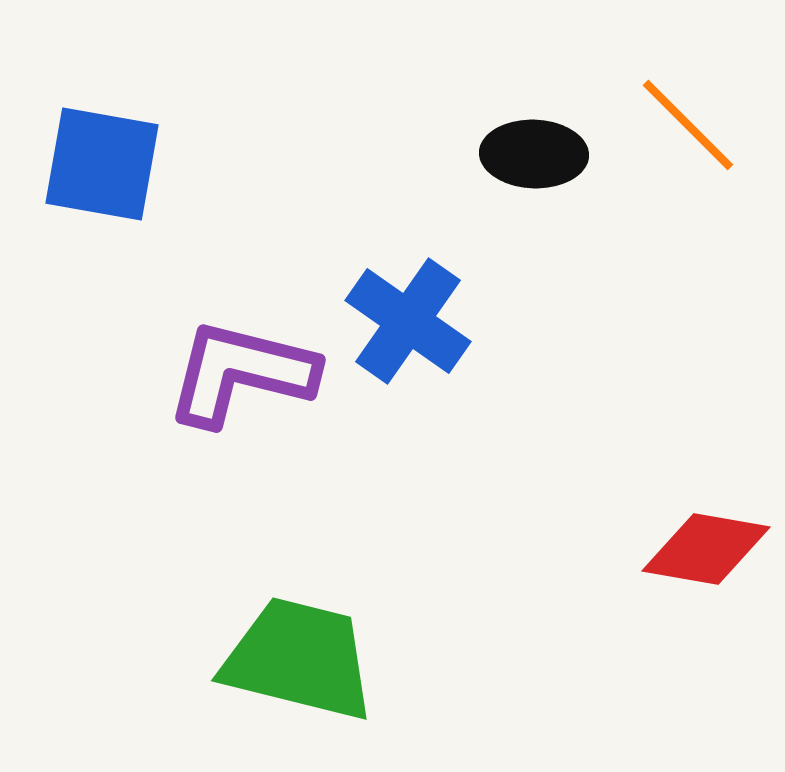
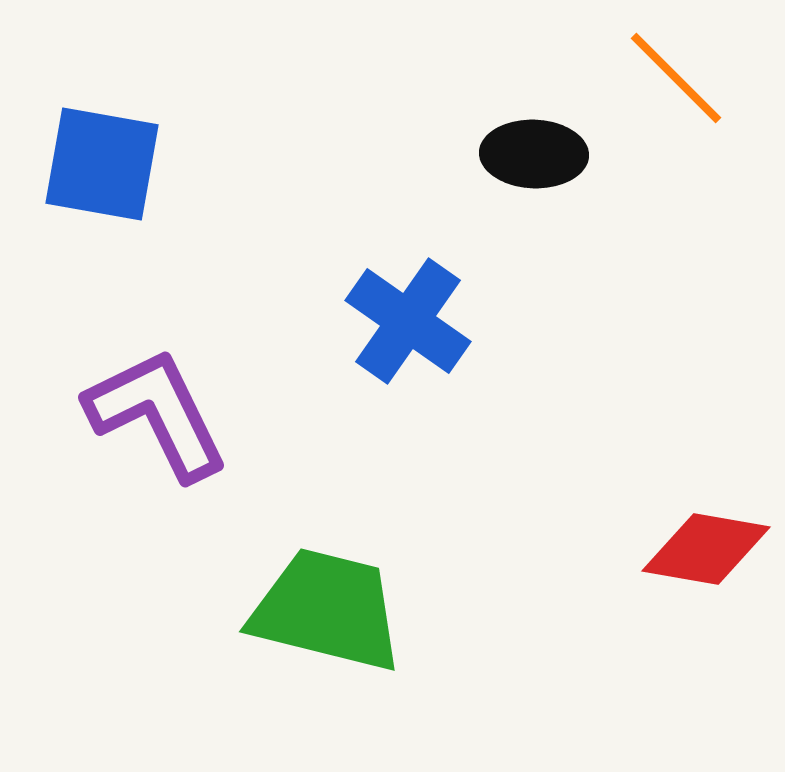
orange line: moved 12 px left, 47 px up
purple L-shape: moved 84 px left, 41 px down; rotated 50 degrees clockwise
green trapezoid: moved 28 px right, 49 px up
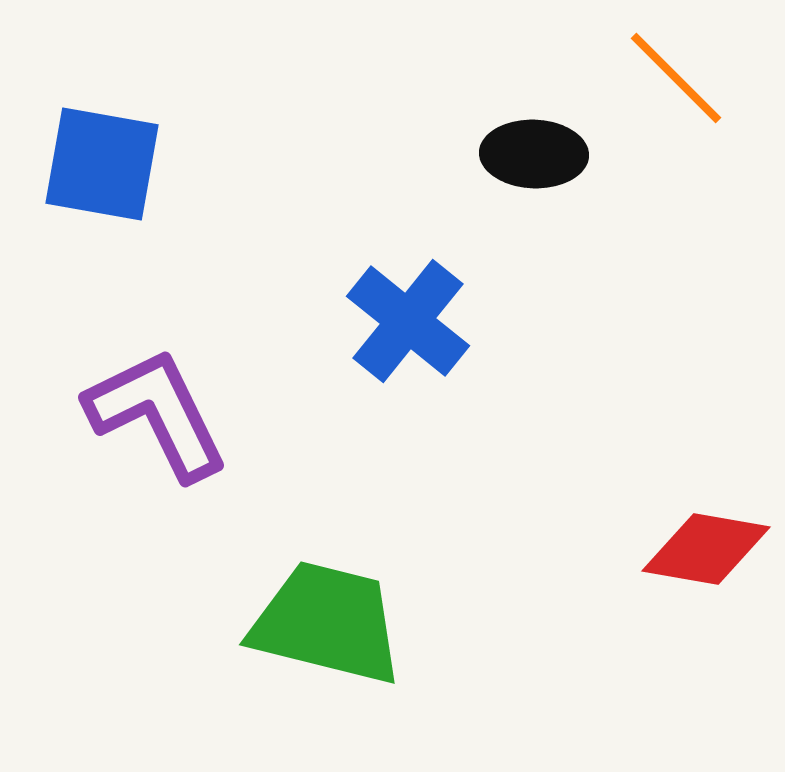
blue cross: rotated 4 degrees clockwise
green trapezoid: moved 13 px down
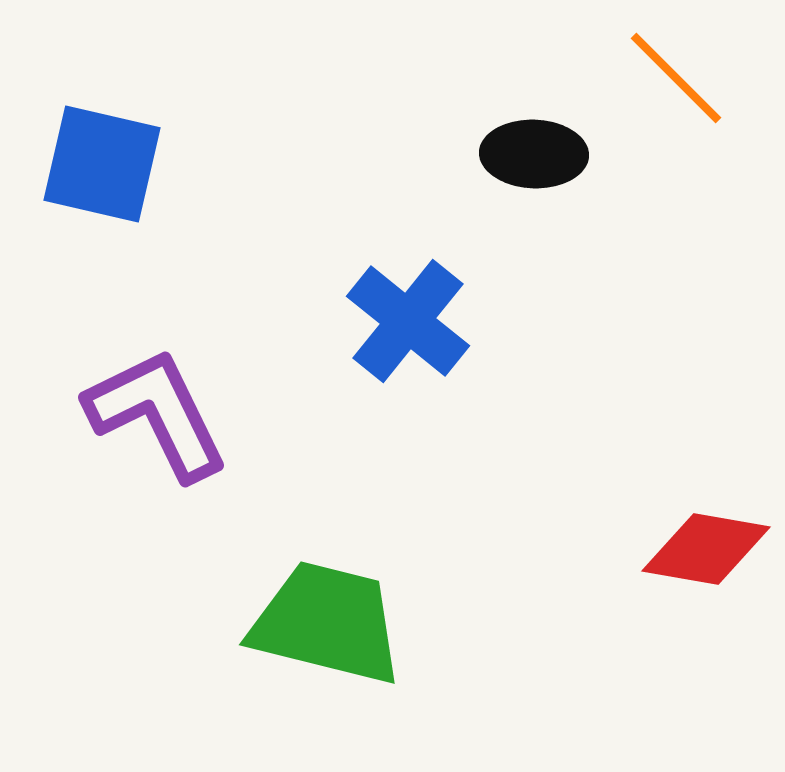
blue square: rotated 3 degrees clockwise
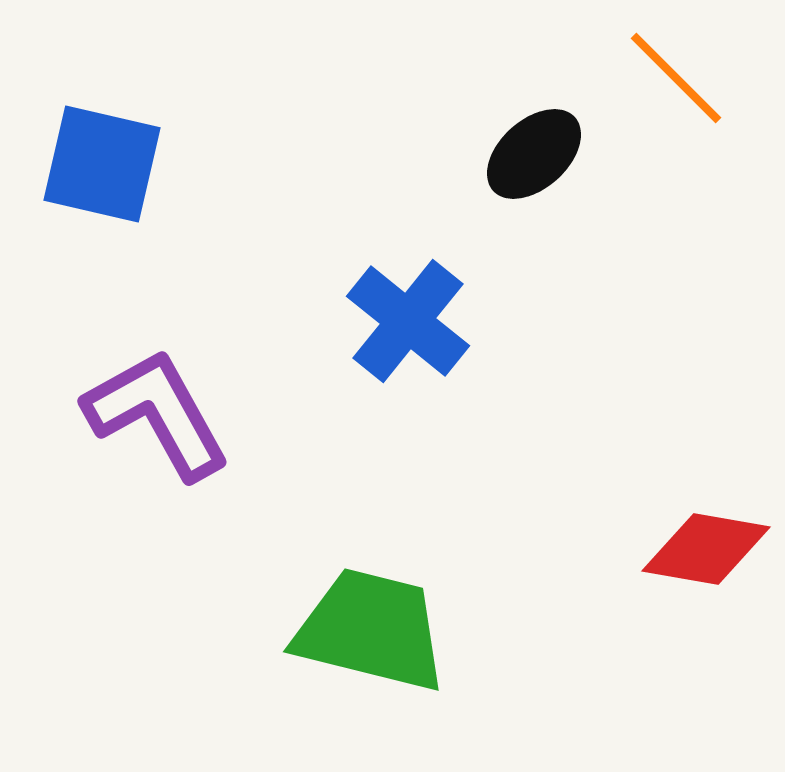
black ellipse: rotated 44 degrees counterclockwise
purple L-shape: rotated 3 degrees counterclockwise
green trapezoid: moved 44 px right, 7 px down
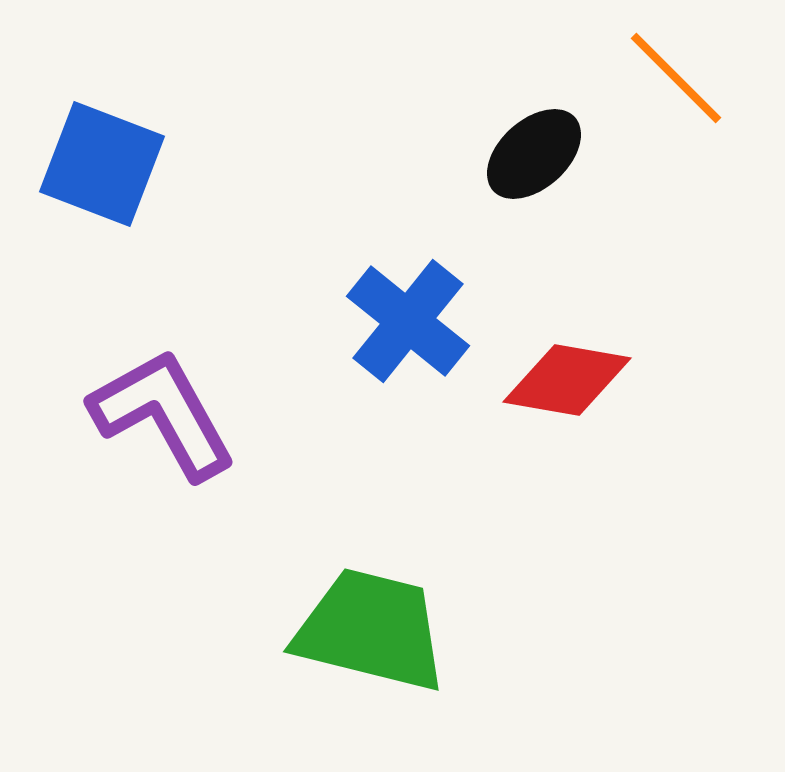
blue square: rotated 8 degrees clockwise
purple L-shape: moved 6 px right
red diamond: moved 139 px left, 169 px up
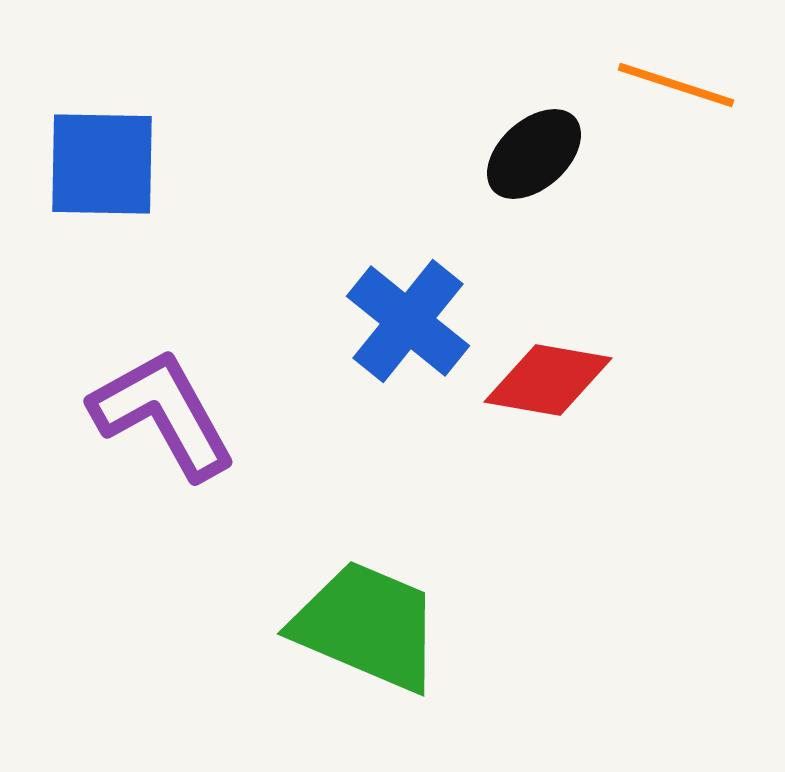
orange line: moved 7 px down; rotated 27 degrees counterclockwise
blue square: rotated 20 degrees counterclockwise
red diamond: moved 19 px left
green trapezoid: moved 4 px left, 4 px up; rotated 9 degrees clockwise
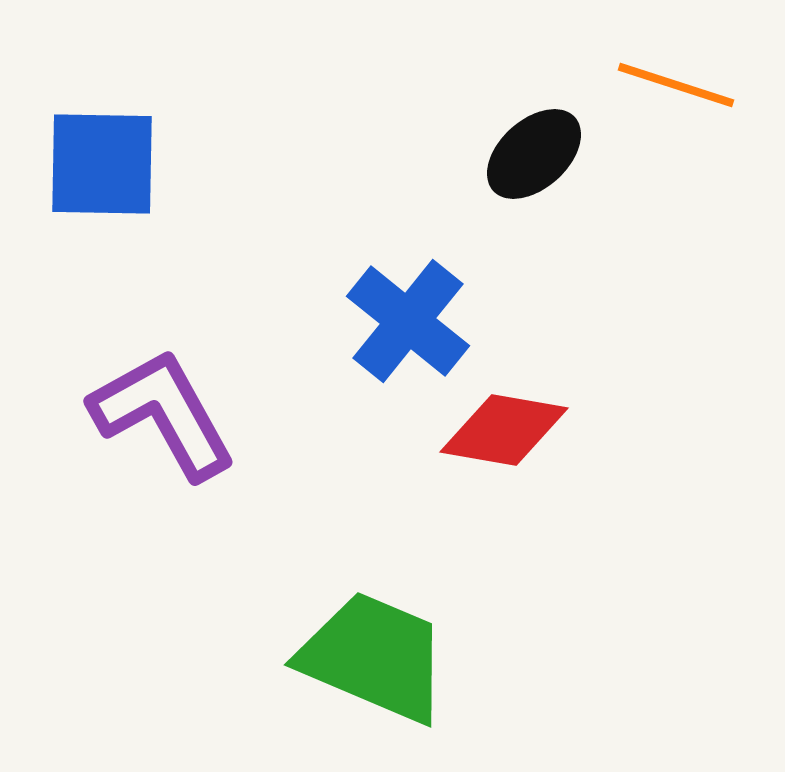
red diamond: moved 44 px left, 50 px down
green trapezoid: moved 7 px right, 31 px down
